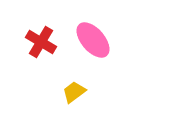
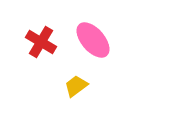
yellow trapezoid: moved 2 px right, 6 px up
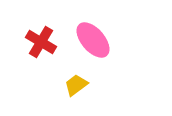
yellow trapezoid: moved 1 px up
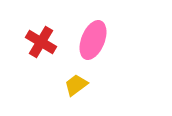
pink ellipse: rotated 63 degrees clockwise
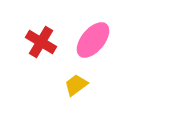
pink ellipse: rotated 18 degrees clockwise
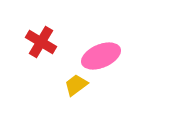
pink ellipse: moved 8 px right, 16 px down; rotated 27 degrees clockwise
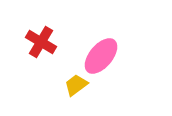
pink ellipse: rotated 27 degrees counterclockwise
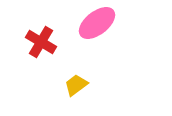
pink ellipse: moved 4 px left, 33 px up; rotated 12 degrees clockwise
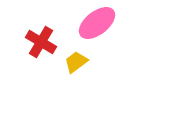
yellow trapezoid: moved 23 px up
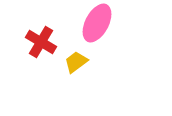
pink ellipse: rotated 24 degrees counterclockwise
